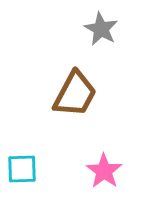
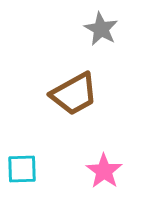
brown trapezoid: moved 1 px left; rotated 33 degrees clockwise
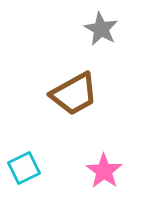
cyan square: moved 2 px right, 1 px up; rotated 24 degrees counterclockwise
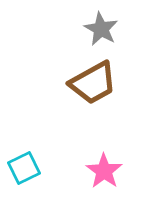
brown trapezoid: moved 19 px right, 11 px up
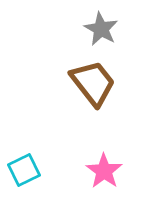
brown trapezoid: rotated 99 degrees counterclockwise
cyan square: moved 2 px down
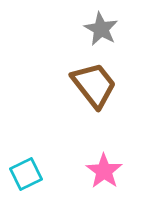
brown trapezoid: moved 1 px right, 2 px down
cyan square: moved 2 px right, 4 px down
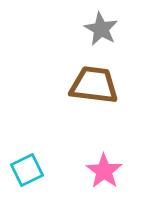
brown trapezoid: rotated 45 degrees counterclockwise
cyan square: moved 1 px right, 4 px up
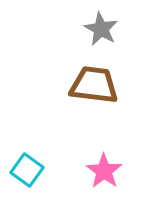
cyan square: rotated 28 degrees counterclockwise
